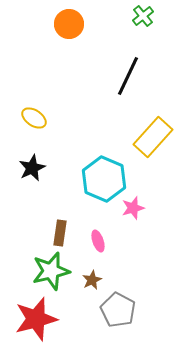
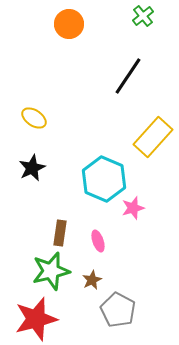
black line: rotated 9 degrees clockwise
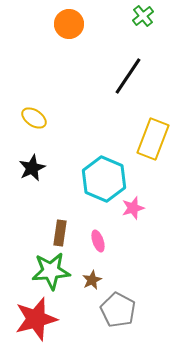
yellow rectangle: moved 2 px down; rotated 21 degrees counterclockwise
green star: rotated 9 degrees clockwise
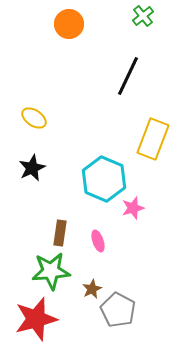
black line: rotated 9 degrees counterclockwise
brown star: moved 9 px down
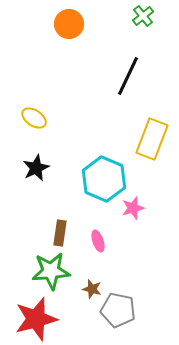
yellow rectangle: moved 1 px left
black star: moved 4 px right
brown star: rotated 30 degrees counterclockwise
gray pentagon: rotated 16 degrees counterclockwise
